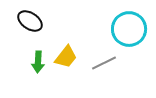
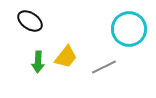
gray line: moved 4 px down
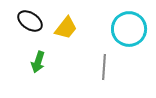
yellow trapezoid: moved 29 px up
green arrow: rotated 15 degrees clockwise
gray line: rotated 60 degrees counterclockwise
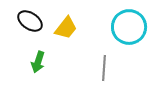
cyan circle: moved 2 px up
gray line: moved 1 px down
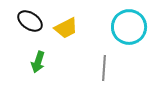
yellow trapezoid: rotated 25 degrees clockwise
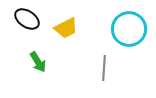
black ellipse: moved 3 px left, 2 px up
cyan circle: moved 2 px down
green arrow: rotated 50 degrees counterclockwise
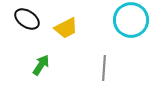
cyan circle: moved 2 px right, 9 px up
green arrow: moved 3 px right, 3 px down; rotated 115 degrees counterclockwise
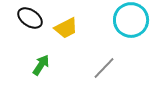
black ellipse: moved 3 px right, 1 px up
gray line: rotated 40 degrees clockwise
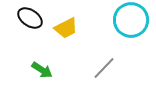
green arrow: moved 1 px right, 5 px down; rotated 90 degrees clockwise
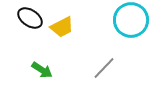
yellow trapezoid: moved 4 px left, 1 px up
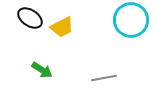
gray line: moved 10 px down; rotated 35 degrees clockwise
